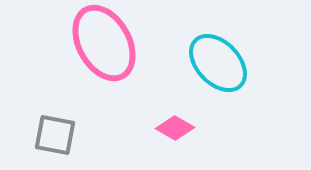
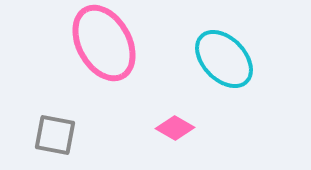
cyan ellipse: moved 6 px right, 4 px up
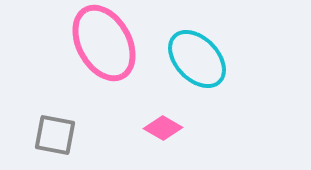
cyan ellipse: moved 27 px left
pink diamond: moved 12 px left
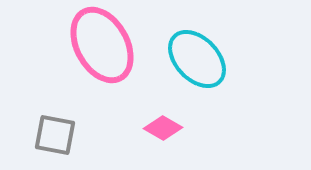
pink ellipse: moved 2 px left, 2 px down
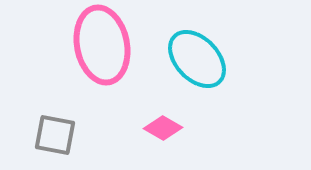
pink ellipse: rotated 18 degrees clockwise
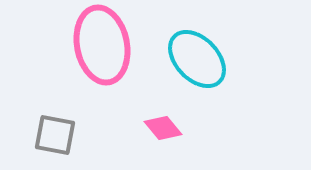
pink diamond: rotated 21 degrees clockwise
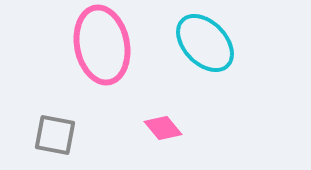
cyan ellipse: moved 8 px right, 16 px up
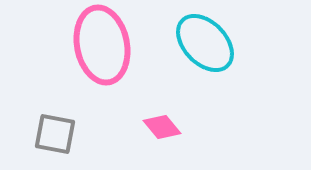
pink diamond: moved 1 px left, 1 px up
gray square: moved 1 px up
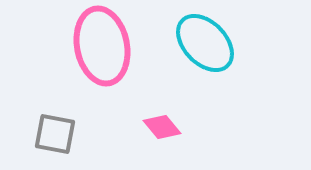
pink ellipse: moved 1 px down
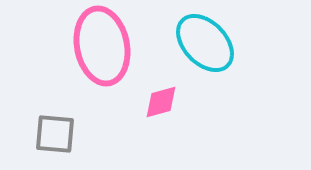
pink diamond: moved 1 px left, 25 px up; rotated 66 degrees counterclockwise
gray square: rotated 6 degrees counterclockwise
